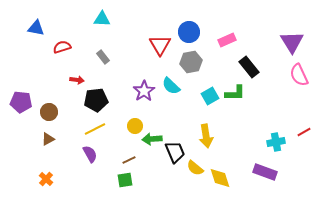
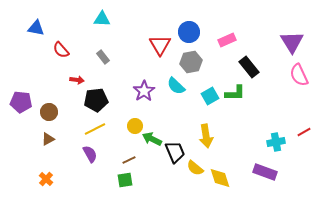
red semicircle: moved 1 px left, 3 px down; rotated 114 degrees counterclockwise
cyan semicircle: moved 5 px right
green arrow: rotated 30 degrees clockwise
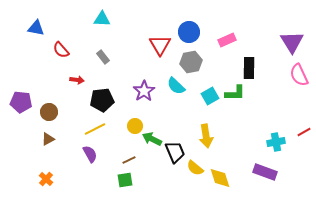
black rectangle: moved 1 px down; rotated 40 degrees clockwise
black pentagon: moved 6 px right
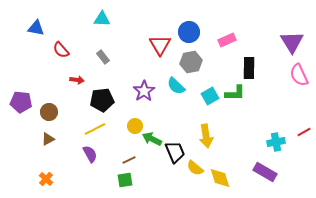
purple rectangle: rotated 10 degrees clockwise
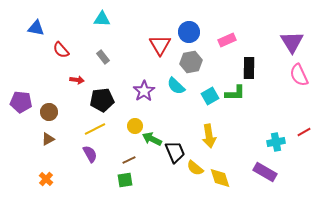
yellow arrow: moved 3 px right
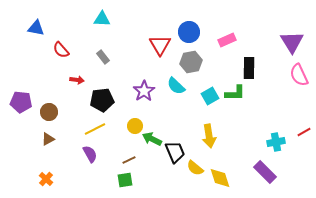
purple rectangle: rotated 15 degrees clockwise
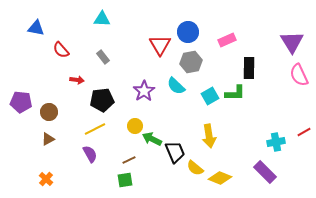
blue circle: moved 1 px left
yellow diamond: rotated 50 degrees counterclockwise
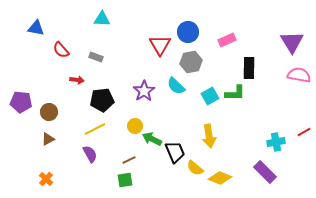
gray rectangle: moved 7 px left; rotated 32 degrees counterclockwise
pink semicircle: rotated 125 degrees clockwise
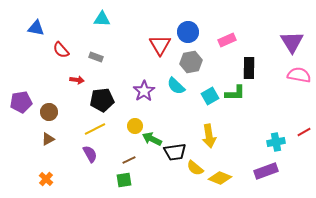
purple pentagon: rotated 15 degrees counterclockwise
black trapezoid: rotated 105 degrees clockwise
purple rectangle: moved 1 px right, 1 px up; rotated 65 degrees counterclockwise
green square: moved 1 px left
